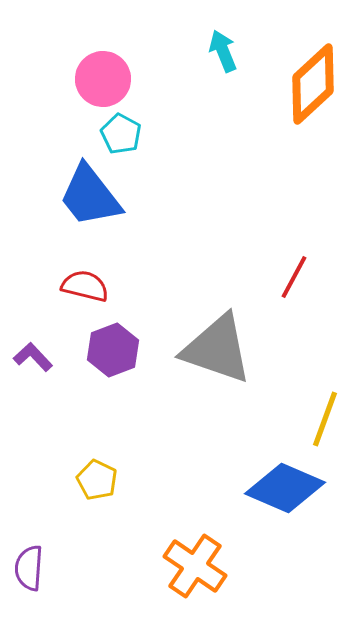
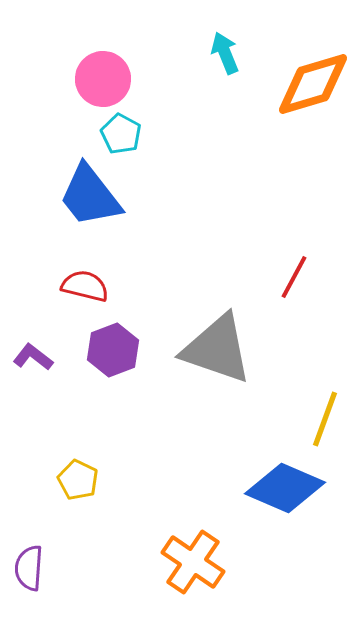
cyan arrow: moved 2 px right, 2 px down
orange diamond: rotated 26 degrees clockwise
purple L-shape: rotated 9 degrees counterclockwise
yellow pentagon: moved 19 px left
orange cross: moved 2 px left, 4 px up
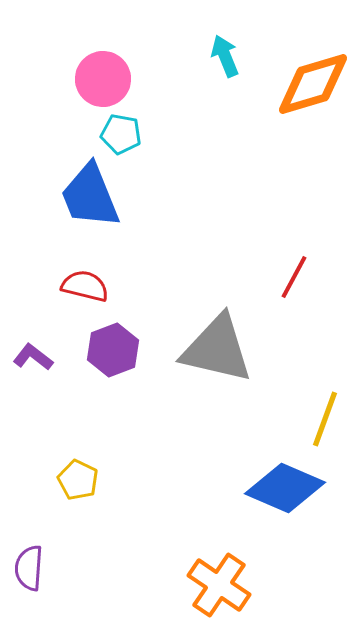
cyan arrow: moved 3 px down
cyan pentagon: rotated 18 degrees counterclockwise
blue trapezoid: rotated 16 degrees clockwise
gray triangle: rotated 6 degrees counterclockwise
orange cross: moved 26 px right, 23 px down
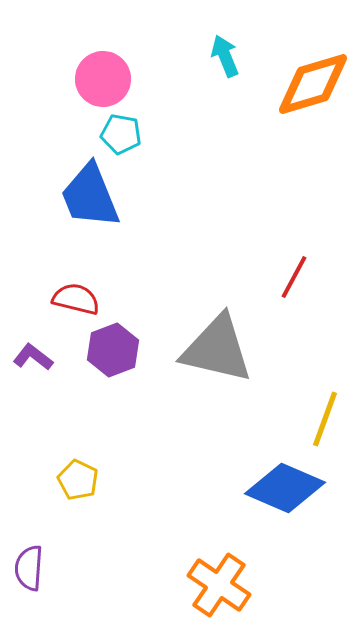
red semicircle: moved 9 px left, 13 px down
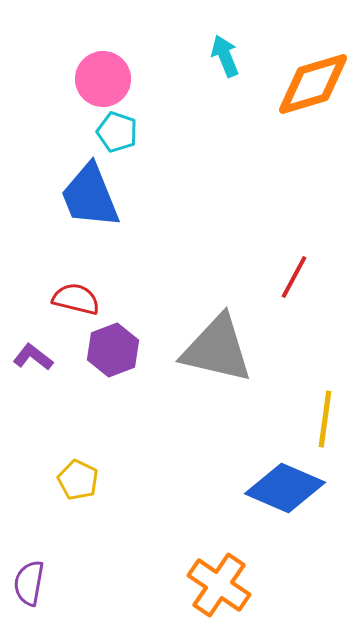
cyan pentagon: moved 4 px left, 2 px up; rotated 9 degrees clockwise
yellow line: rotated 12 degrees counterclockwise
purple semicircle: moved 15 px down; rotated 6 degrees clockwise
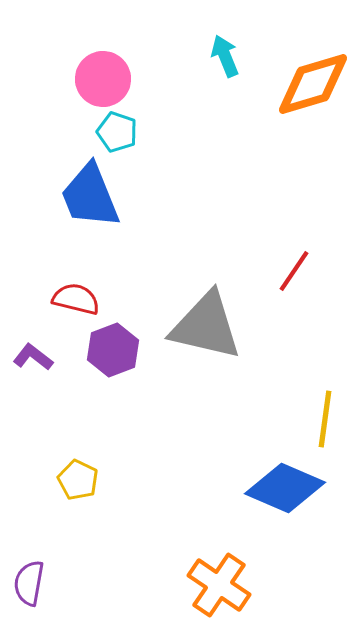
red line: moved 6 px up; rotated 6 degrees clockwise
gray triangle: moved 11 px left, 23 px up
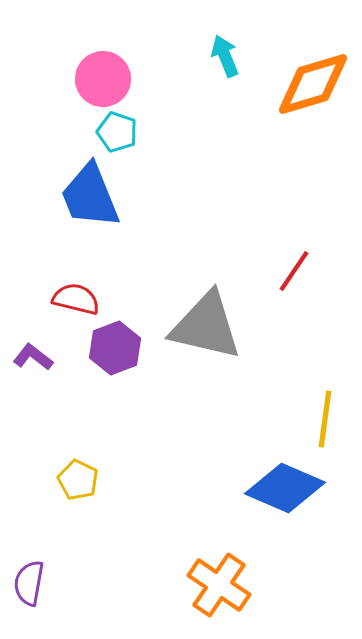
purple hexagon: moved 2 px right, 2 px up
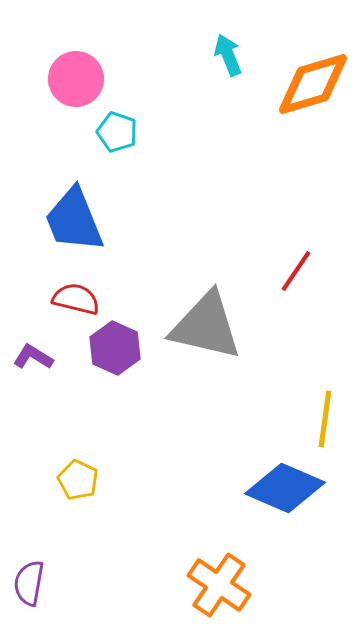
cyan arrow: moved 3 px right, 1 px up
pink circle: moved 27 px left
blue trapezoid: moved 16 px left, 24 px down
red line: moved 2 px right
purple hexagon: rotated 15 degrees counterclockwise
purple L-shape: rotated 6 degrees counterclockwise
